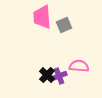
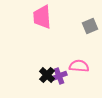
gray square: moved 26 px right, 1 px down
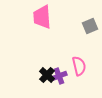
pink semicircle: rotated 72 degrees clockwise
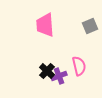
pink trapezoid: moved 3 px right, 8 px down
black cross: moved 4 px up
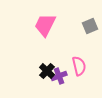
pink trapezoid: rotated 30 degrees clockwise
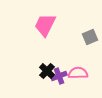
gray square: moved 11 px down
pink semicircle: moved 1 px left, 7 px down; rotated 78 degrees counterclockwise
